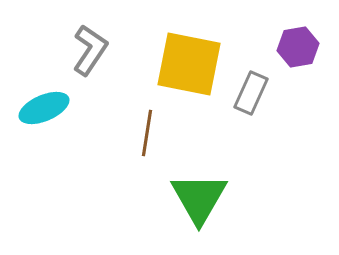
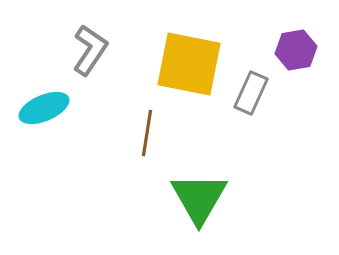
purple hexagon: moved 2 px left, 3 px down
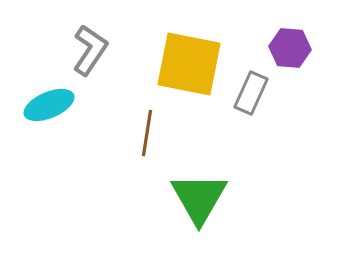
purple hexagon: moved 6 px left, 2 px up; rotated 15 degrees clockwise
cyan ellipse: moved 5 px right, 3 px up
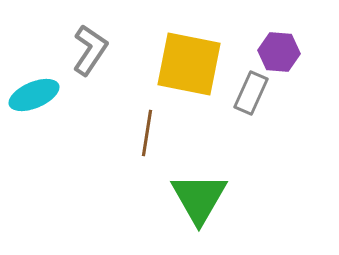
purple hexagon: moved 11 px left, 4 px down
cyan ellipse: moved 15 px left, 10 px up
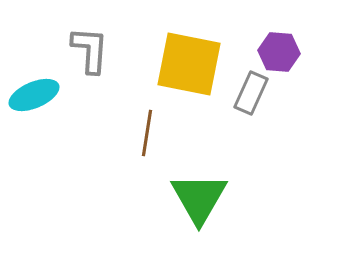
gray L-shape: rotated 30 degrees counterclockwise
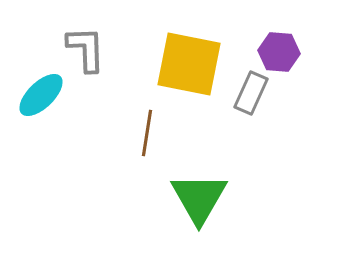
gray L-shape: moved 4 px left, 1 px up; rotated 6 degrees counterclockwise
cyan ellipse: moved 7 px right; rotated 21 degrees counterclockwise
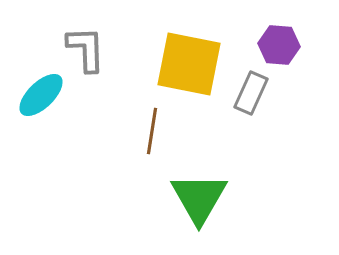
purple hexagon: moved 7 px up
brown line: moved 5 px right, 2 px up
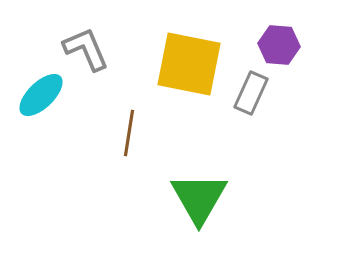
gray L-shape: rotated 21 degrees counterclockwise
brown line: moved 23 px left, 2 px down
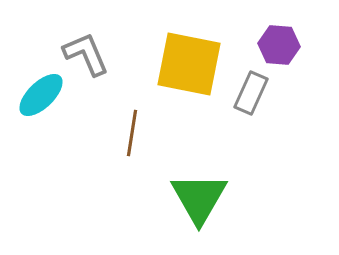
gray L-shape: moved 5 px down
brown line: moved 3 px right
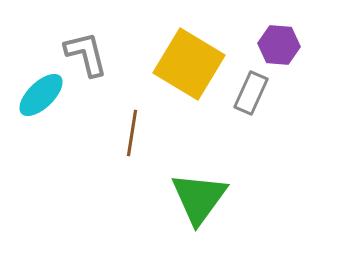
gray L-shape: rotated 9 degrees clockwise
yellow square: rotated 20 degrees clockwise
green triangle: rotated 6 degrees clockwise
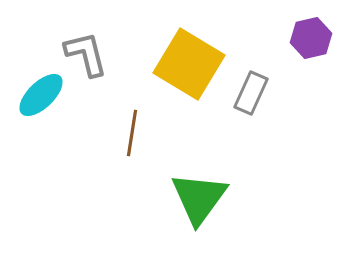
purple hexagon: moved 32 px right, 7 px up; rotated 18 degrees counterclockwise
